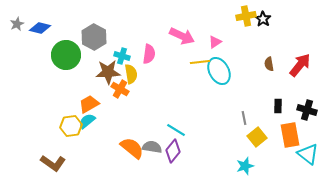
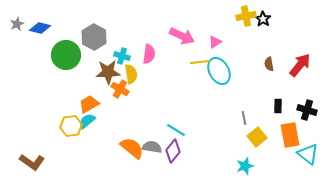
brown L-shape: moved 21 px left, 1 px up
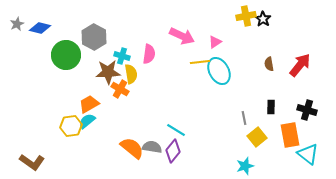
black rectangle: moved 7 px left, 1 px down
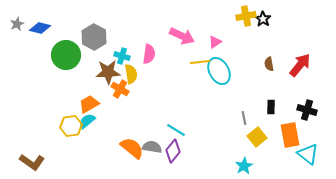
cyan star: moved 1 px left; rotated 12 degrees counterclockwise
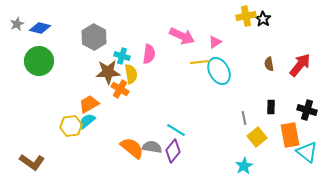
green circle: moved 27 px left, 6 px down
cyan triangle: moved 1 px left, 2 px up
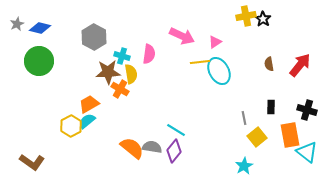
yellow hexagon: rotated 20 degrees counterclockwise
purple diamond: moved 1 px right
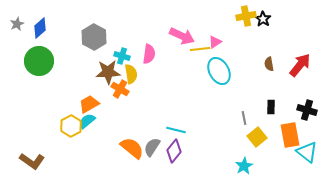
blue diamond: rotated 55 degrees counterclockwise
yellow line: moved 13 px up
cyan line: rotated 18 degrees counterclockwise
gray semicircle: rotated 66 degrees counterclockwise
brown L-shape: moved 1 px up
